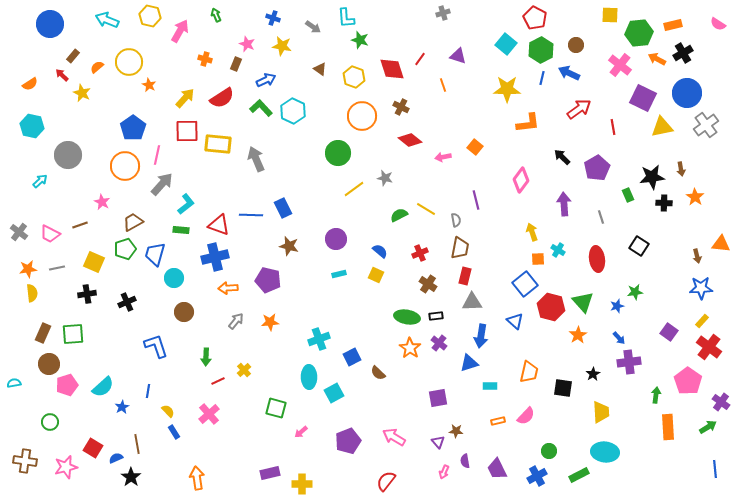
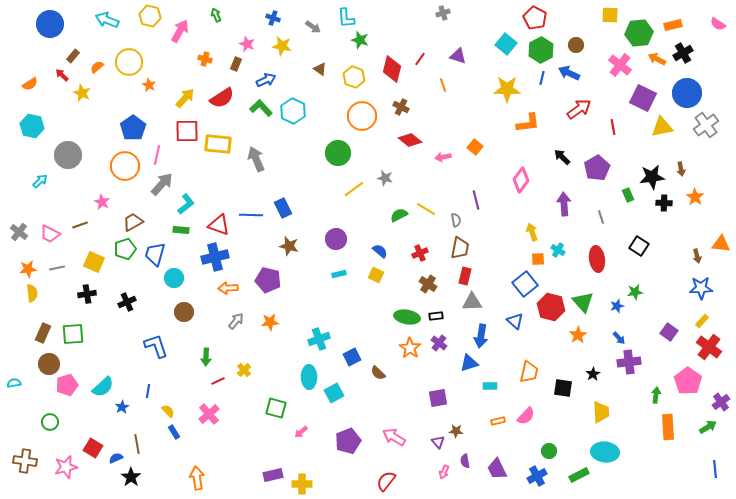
red diamond at (392, 69): rotated 32 degrees clockwise
purple cross at (721, 402): rotated 18 degrees clockwise
purple rectangle at (270, 473): moved 3 px right, 2 px down
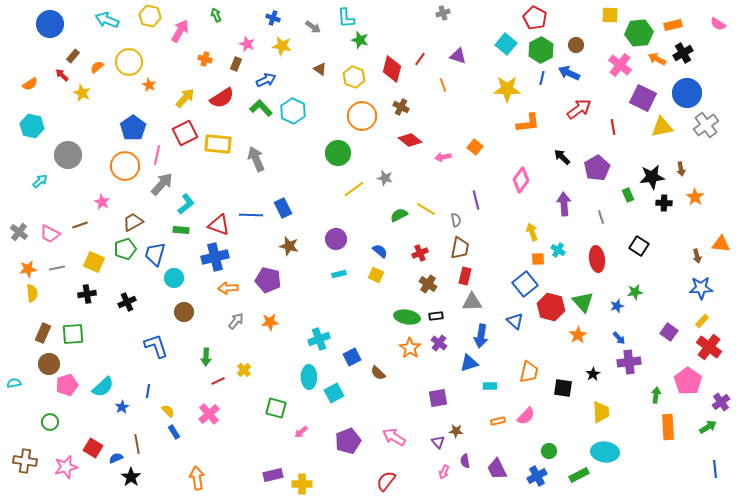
red square at (187, 131): moved 2 px left, 2 px down; rotated 25 degrees counterclockwise
